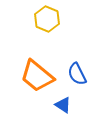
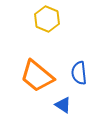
blue semicircle: moved 2 px right, 1 px up; rotated 20 degrees clockwise
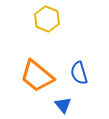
blue semicircle: rotated 10 degrees counterclockwise
blue triangle: rotated 18 degrees clockwise
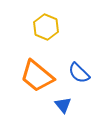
yellow hexagon: moved 1 px left, 8 px down
blue semicircle: rotated 30 degrees counterclockwise
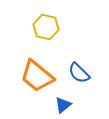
yellow hexagon: rotated 10 degrees counterclockwise
blue triangle: rotated 30 degrees clockwise
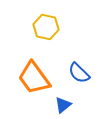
orange trapezoid: moved 3 px left, 2 px down; rotated 15 degrees clockwise
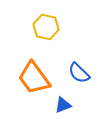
blue triangle: rotated 18 degrees clockwise
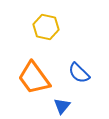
blue triangle: moved 1 px left, 1 px down; rotated 30 degrees counterclockwise
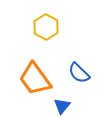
yellow hexagon: rotated 15 degrees clockwise
orange trapezoid: moved 1 px right, 1 px down
